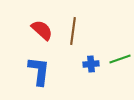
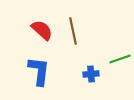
brown line: rotated 20 degrees counterclockwise
blue cross: moved 10 px down
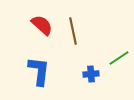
red semicircle: moved 5 px up
green line: moved 1 px left, 1 px up; rotated 15 degrees counterclockwise
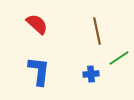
red semicircle: moved 5 px left, 1 px up
brown line: moved 24 px right
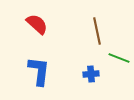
green line: rotated 55 degrees clockwise
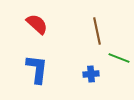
blue L-shape: moved 2 px left, 2 px up
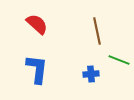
green line: moved 2 px down
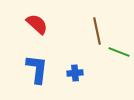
green line: moved 8 px up
blue cross: moved 16 px left, 1 px up
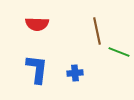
red semicircle: rotated 140 degrees clockwise
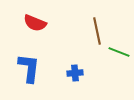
red semicircle: moved 2 px left, 1 px up; rotated 20 degrees clockwise
blue L-shape: moved 8 px left, 1 px up
